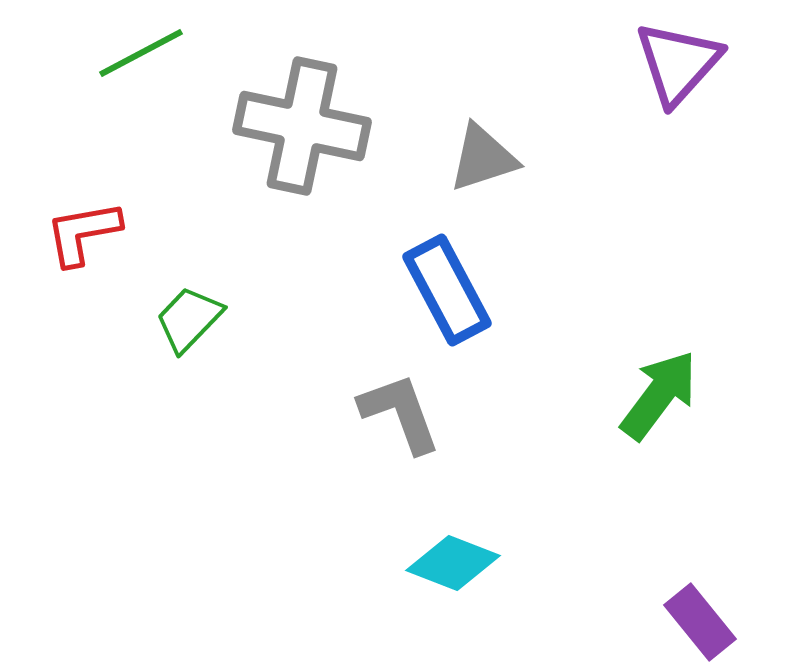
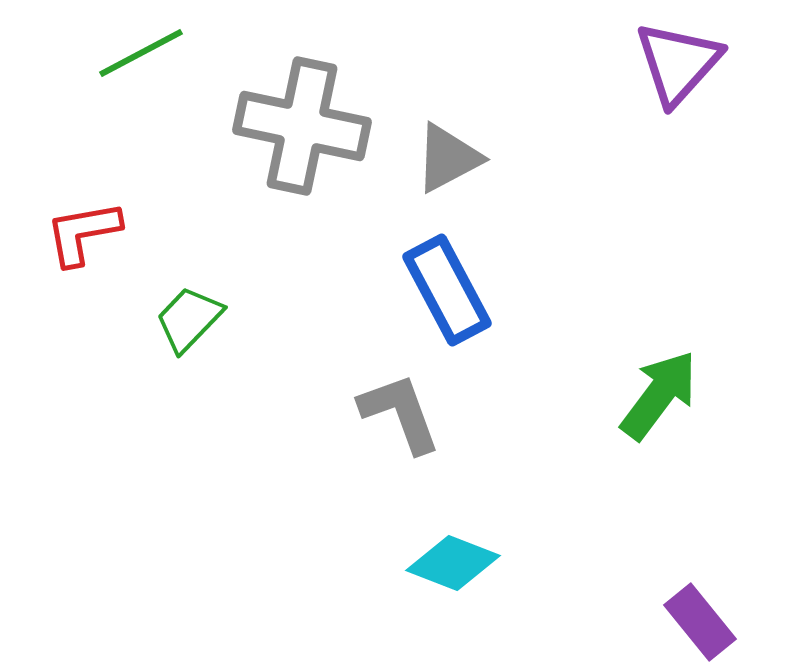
gray triangle: moved 35 px left; rotated 10 degrees counterclockwise
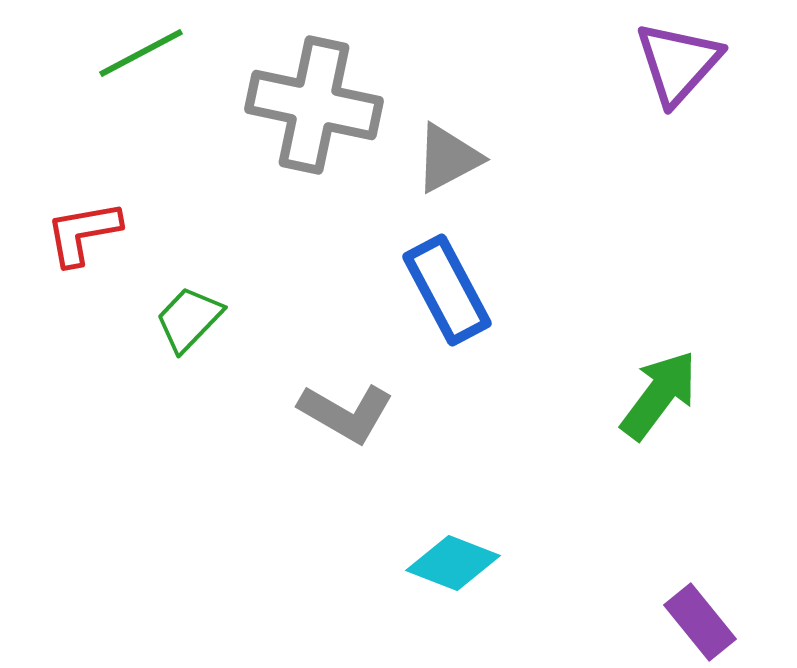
gray cross: moved 12 px right, 21 px up
gray L-shape: moved 54 px left; rotated 140 degrees clockwise
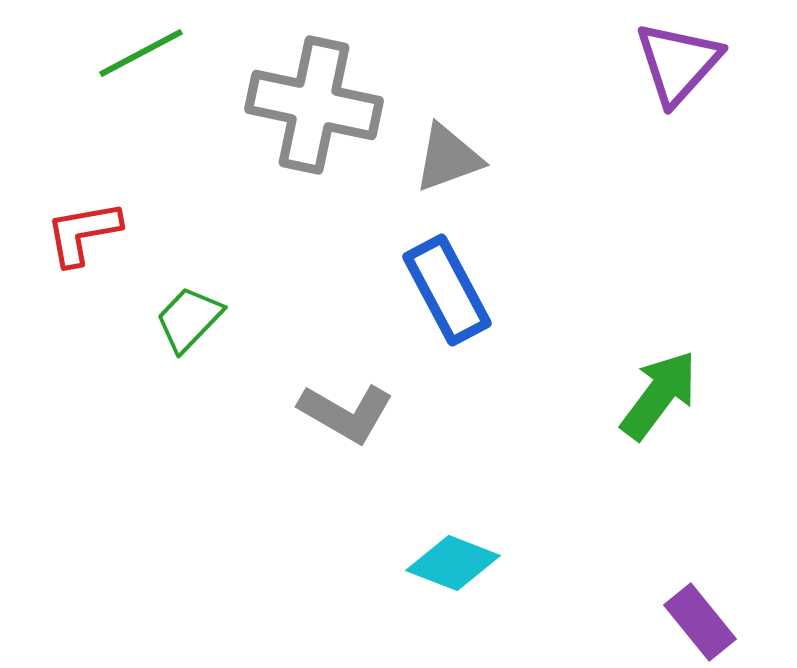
gray triangle: rotated 8 degrees clockwise
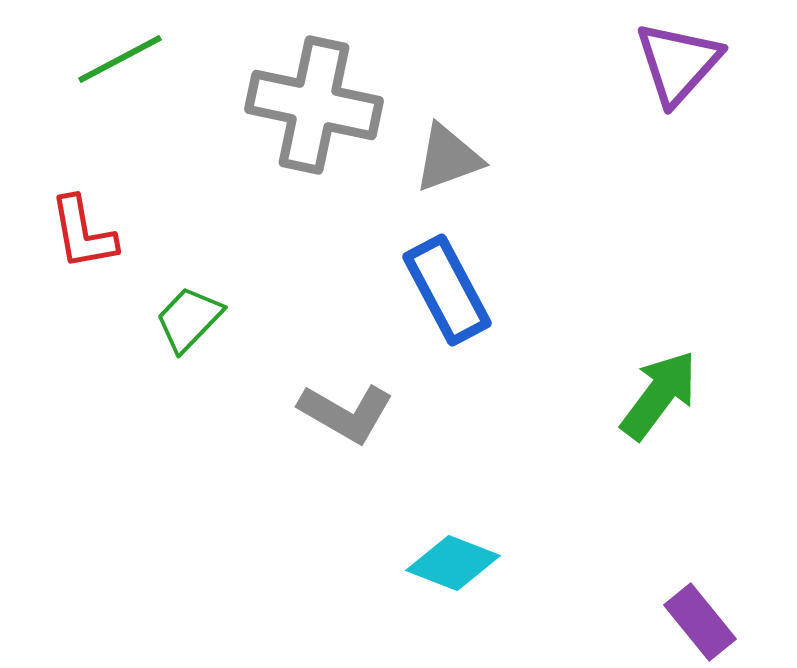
green line: moved 21 px left, 6 px down
red L-shape: rotated 90 degrees counterclockwise
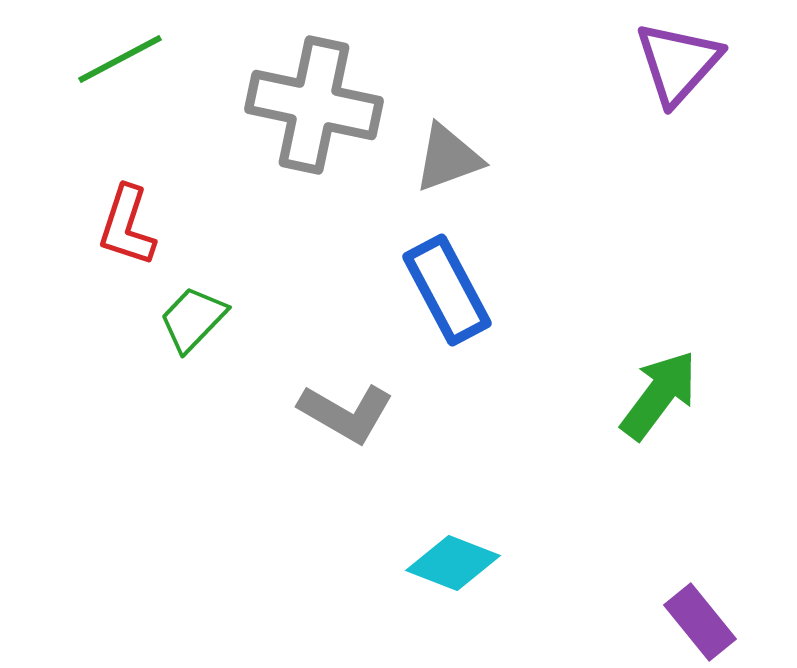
red L-shape: moved 44 px right, 7 px up; rotated 28 degrees clockwise
green trapezoid: moved 4 px right
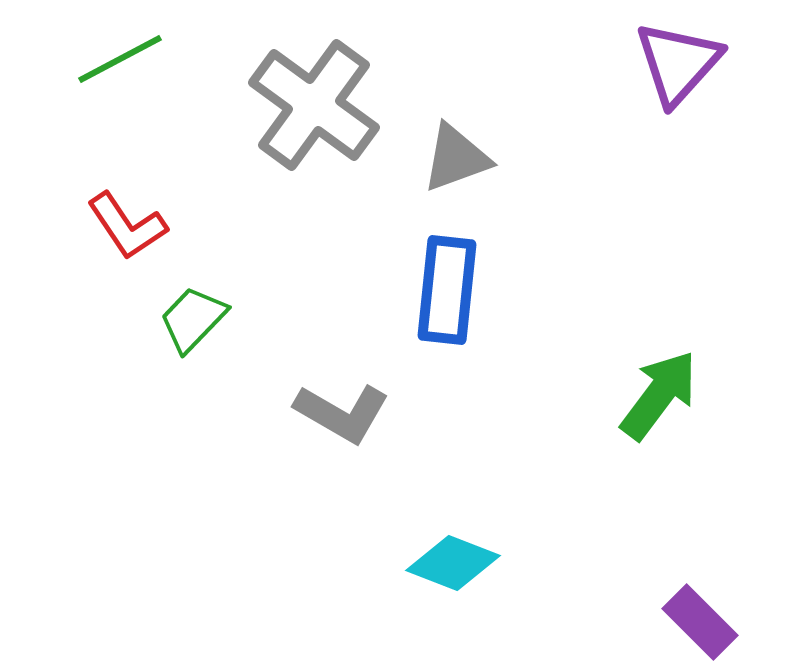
gray cross: rotated 24 degrees clockwise
gray triangle: moved 8 px right
red L-shape: rotated 52 degrees counterclockwise
blue rectangle: rotated 34 degrees clockwise
gray L-shape: moved 4 px left
purple rectangle: rotated 6 degrees counterclockwise
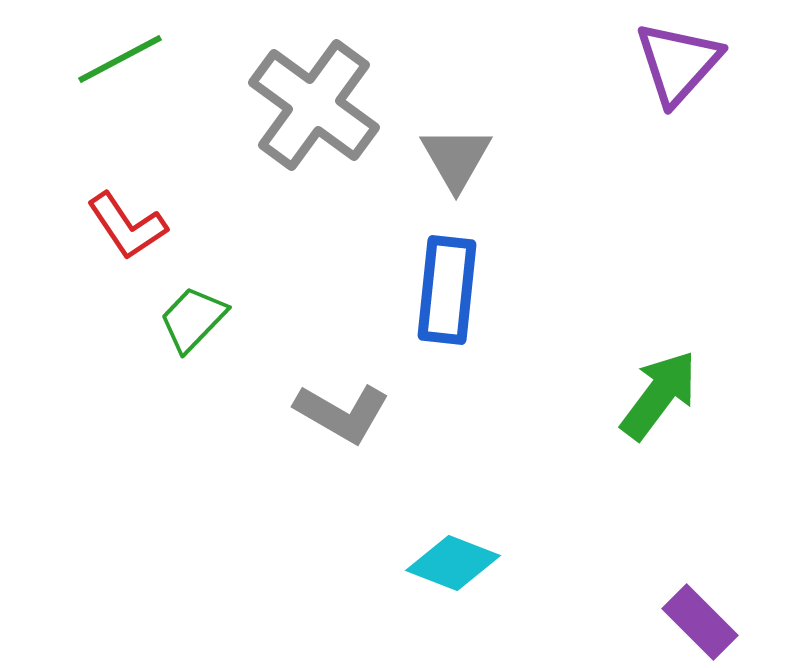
gray triangle: rotated 40 degrees counterclockwise
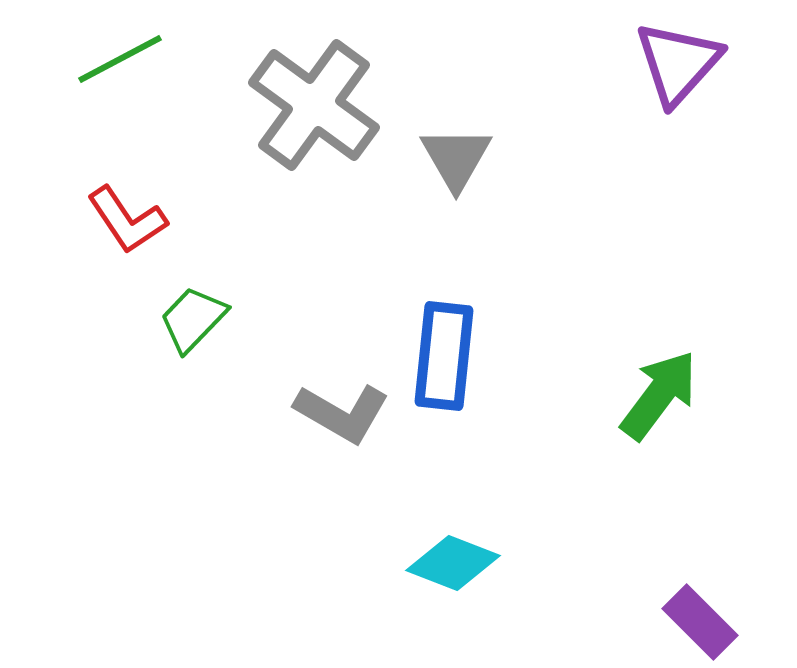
red L-shape: moved 6 px up
blue rectangle: moved 3 px left, 66 px down
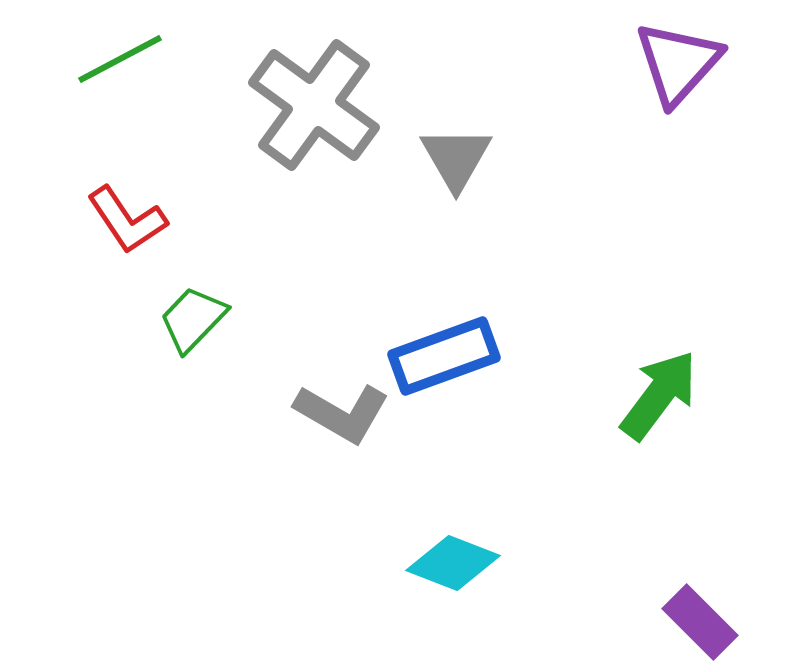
blue rectangle: rotated 64 degrees clockwise
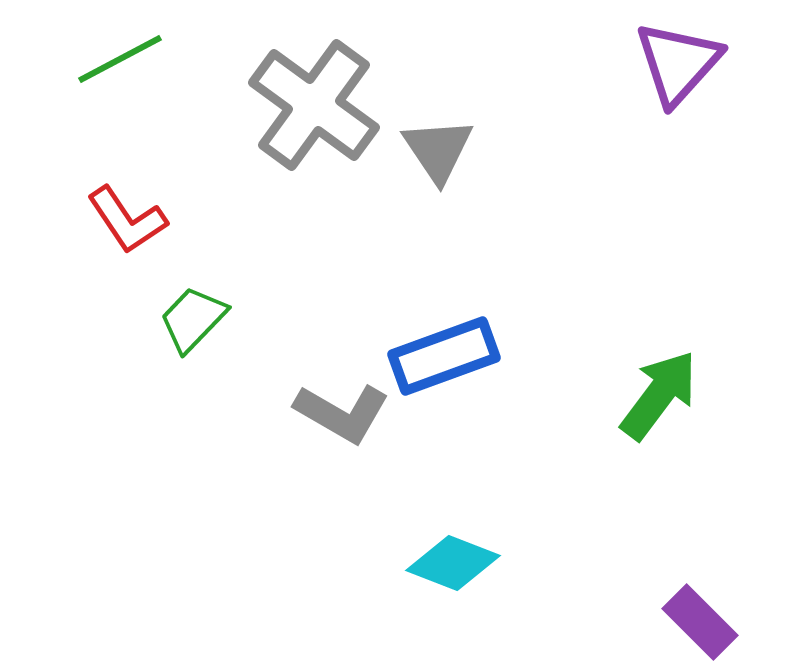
gray triangle: moved 18 px left, 8 px up; rotated 4 degrees counterclockwise
